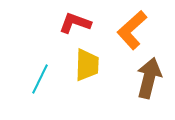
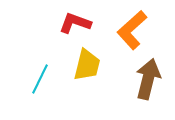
yellow trapezoid: rotated 12 degrees clockwise
brown arrow: moved 1 px left, 1 px down
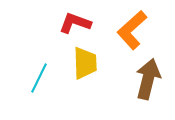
yellow trapezoid: moved 2 px left, 2 px up; rotated 16 degrees counterclockwise
cyan line: moved 1 px left, 1 px up
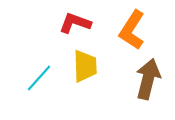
orange L-shape: rotated 15 degrees counterclockwise
yellow trapezoid: moved 3 px down
cyan line: rotated 16 degrees clockwise
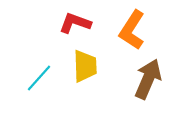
brown arrow: rotated 9 degrees clockwise
